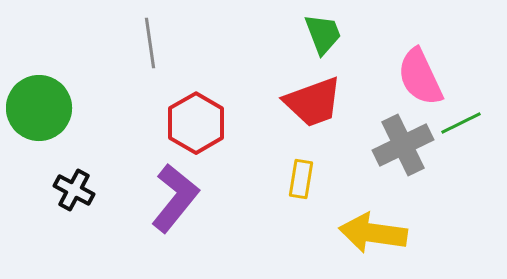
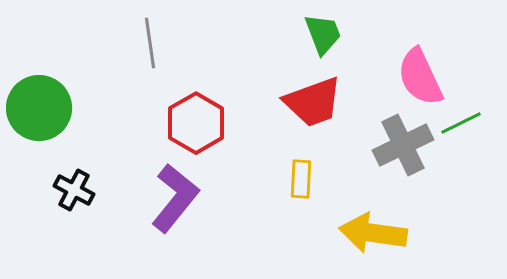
yellow rectangle: rotated 6 degrees counterclockwise
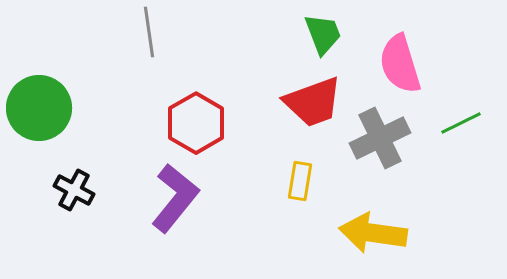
gray line: moved 1 px left, 11 px up
pink semicircle: moved 20 px left, 13 px up; rotated 8 degrees clockwise
gray cross: moved 23 px left, 7 px up
yellow rectangle: moved 1 px left, 2 px down; rotated 6 degrees clockwise
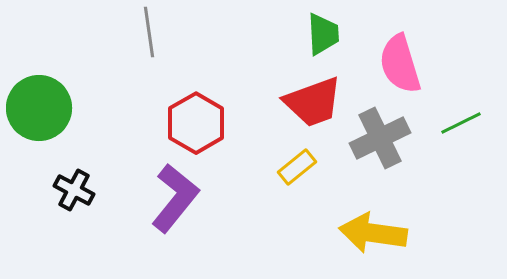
green trapezoid: rotated 18 degrees clockwise
yellow rectangle: moved 3 px left, 14 px up; rotated 42 degrees clockwise
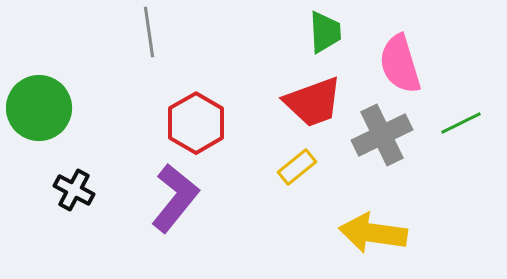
green trapezoid: moved 2 px right, 2 px up
gray cross: moved 2 px right, 3 px up
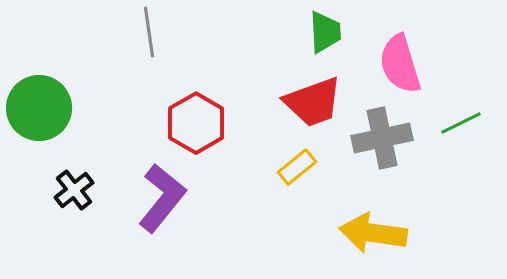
gray cross: moved 3 px down; rotated 14 degrees clockwise
black cross: rotated 24 degrees clockwise
purple L-shape: moved 13 px left
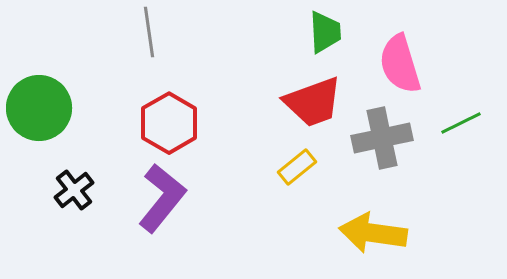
red hexagon: moved 27 px left
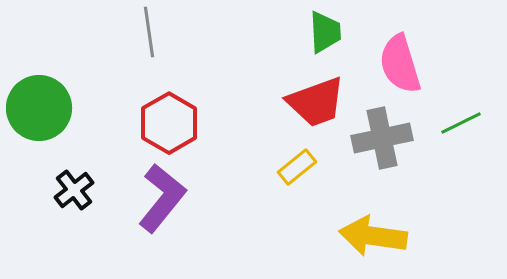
red trapezoid: moved 3 px right
yellow arrow: moved 3 px down
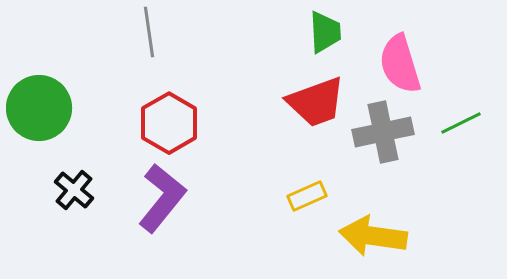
gray cross: moved 1 px right, 6 px up
yellow rectangle: moved 10 px right, 29 px down; rotated 15 degrees clockwise
black cross: rotated 12 degrees counterclockwise
